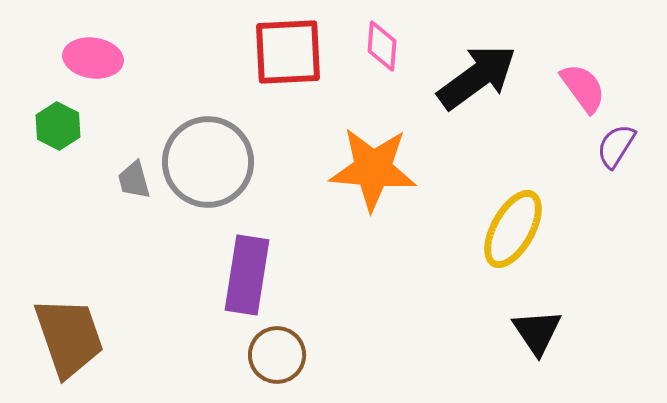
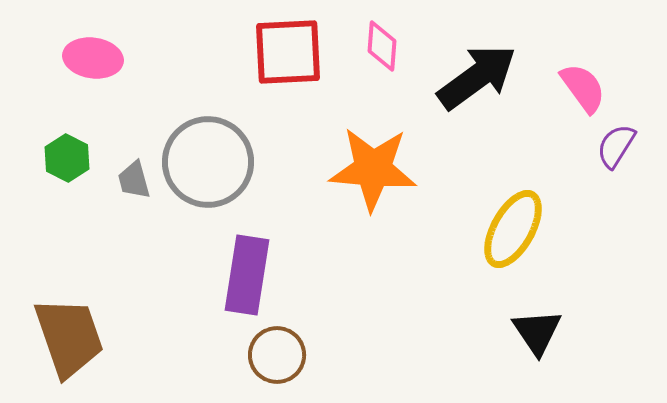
green hexagon: moved 9 px right, 32 px down
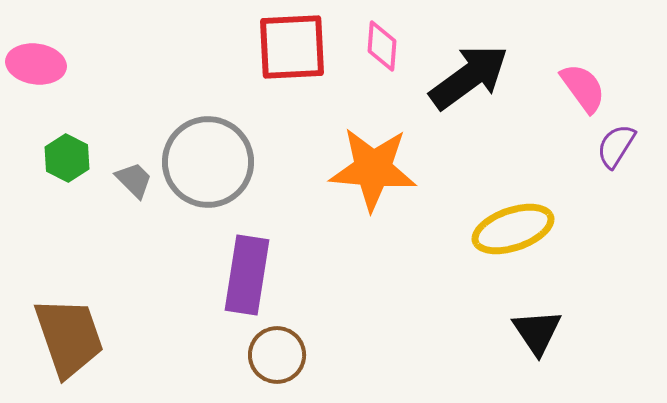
red square: moved 4 px right, 5 px up
pink ellipse: moved 57 px left, 6 px down
black arrow: moved 8 px left
gray trapezoid: rotated 150 degrees clockwise
yellow ellipse: rotated 42 degrees clockwise
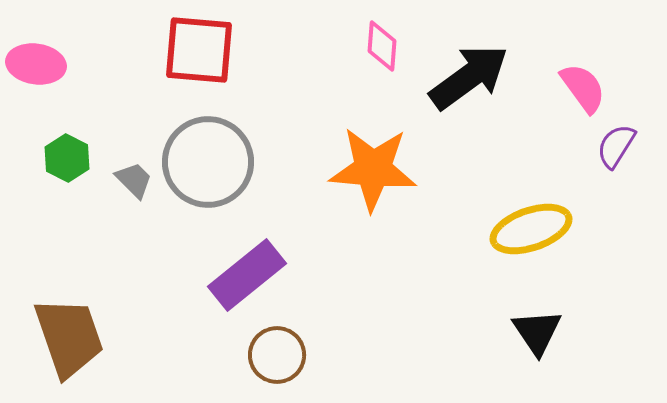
red square: moved 93 px left, 3 px down; rotated 8 degrees clockwise
yellow ellipse: moved 18 px right
purple rectangle: rotated 42 degrees clockwise
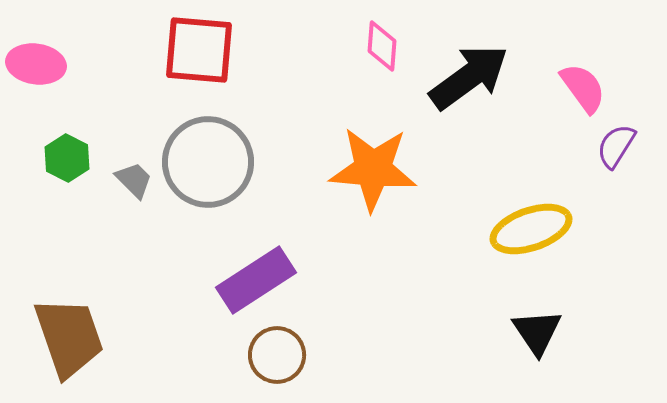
purple rectangle: moved 9 px right, 5 px down; rotated 6 degrees clockwise
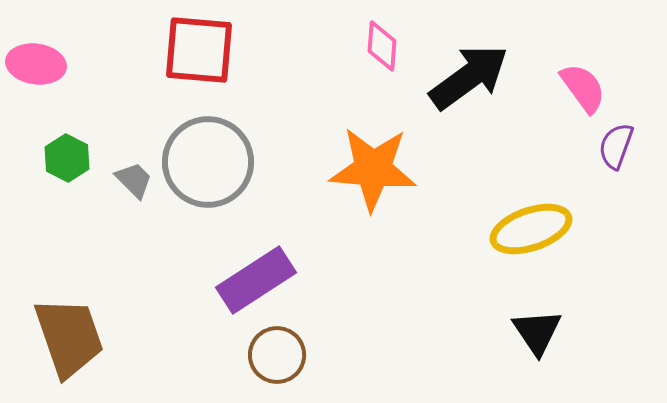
purple semicircle: rotated 12 degrees counterclockwise
